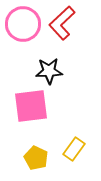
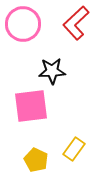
red L-shape: moved 14 px right
black star: moved 3 px right
yellow pentagon: moved 2 px down
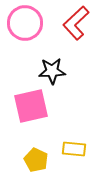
pink circle: moved 2 px right, 1 px up
pink square: rotated 6 degrees counterclockwise
yellow rectangle: rotated 60 degrees clockwise
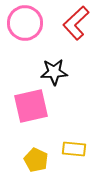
black star: moved 2 px right, 1 px down
